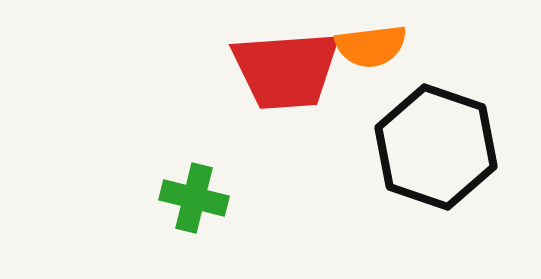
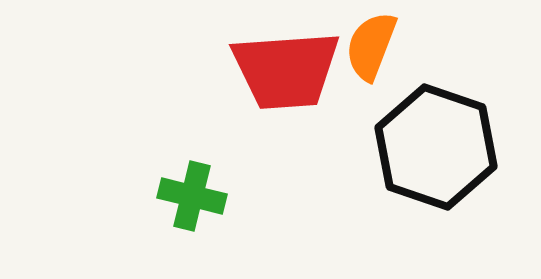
orange semicircle: rotated 118 degrees clockwise
green cross: moved 2 px left, 2 px up
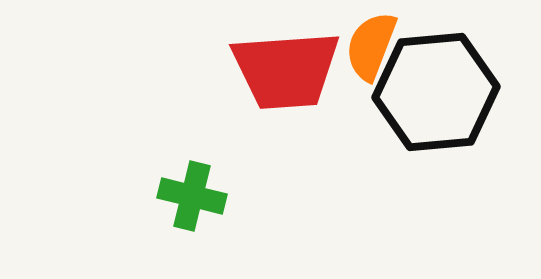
black hexagon: moved 55 px up; rotated 24 degrees counterclockwise
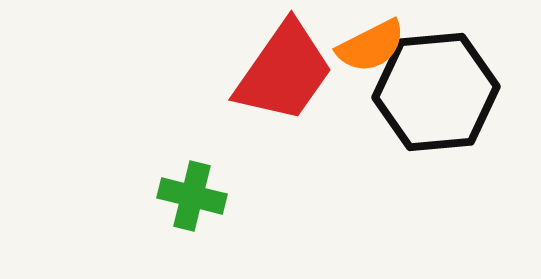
orange semicircle: rotated 138 degrees counterclockwise
red trapezoid: moved 2 px left, 2 px down; rotated 51 degrees counterclockwise
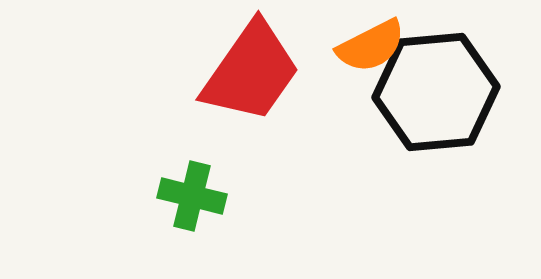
red trapezoid: moved 33 px left
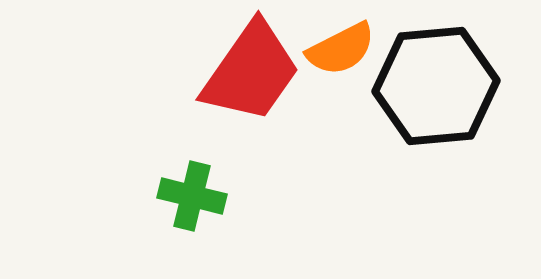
orange semicircle: moved 30 px left, 3 px down
black hexagon: moved 6 px up
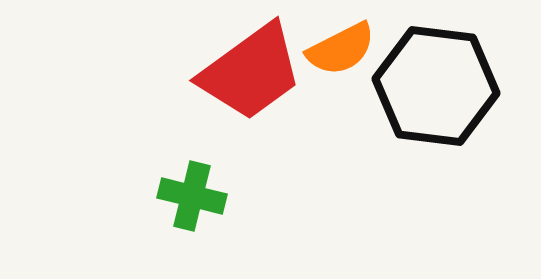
red trapezoid: rotated 19 degrees clockwise
black hexagon: rotated 12 degrees clockwise
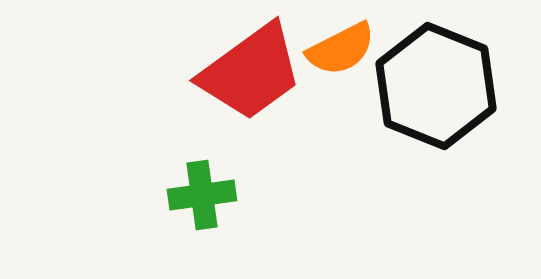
black hexagon: rotated 15 degrees clockwise
green cross: moved 10 px right, 1 px up; rotated 22 degrees counterclockwise
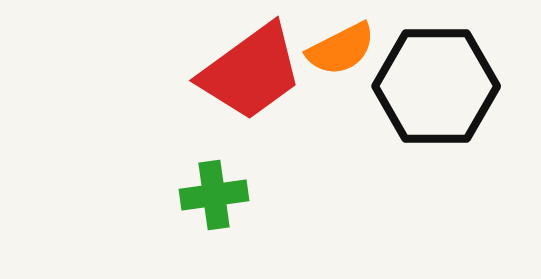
black hexagon: rotated 22 degrees counterclockwise
green cross: moved 12 px right
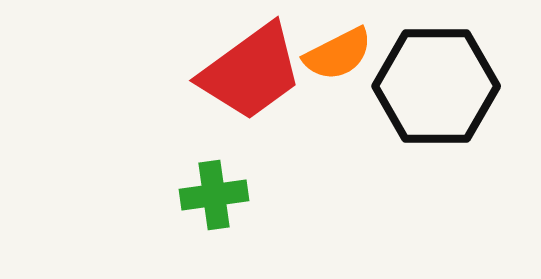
orange semicircle: moved 3 px left, 5 px down
